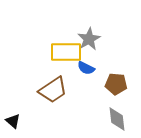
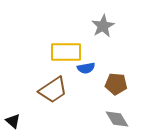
gray star: moved 14 px right, 13 px up
blue semicircle: rotated 36 degrees counterclockwise
gray diamond: rotated 25 degrees counterclockwise
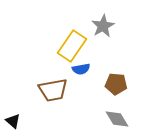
yellow rectangle: moved 6 px right, 6 px up; rotated 56 degrees counterclockwise
blue semicircle: moved 5 px left, 1 px down
brown trapezoid: rotated 24 degrees clockwise
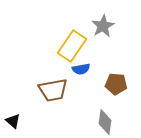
gray diamond: moved 12 px left, 3 px down; rotated 40 degrees clockwise
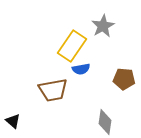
brown pentagon: moved 8 px right, 5 px up
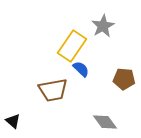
blue semicircle: rotated 126 degrees counterclockwise
gray diamond: rotated 45 degrees counterclockwise
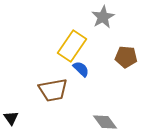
gray star: moved 9 px up
brown pentagon: moved 2 px right, 22 px up
black triangle: moved 2 px left, 3 px up; rotated 14 degrees clockwise
